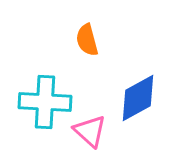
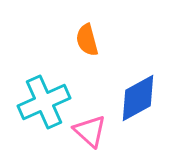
cyan cross: moved 1 px left; rotated 27 degrees counterclockwise
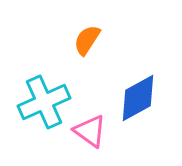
orange semicircle: rotated 48 degrees clockwise
pink triangle: rotated 6 degrees counterclockwise
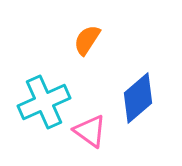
blue diamond: rotated 12 degrees counterclockwise
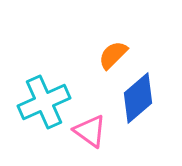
orange semicircle: moved 26 px right, 15 px down; rotated 12 degrees clockwise
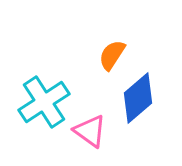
orange semicircle: moved 1 px left; rotated 12 degrees counterclockwise
cyan cross: rotated 9 degrees counterclockwise
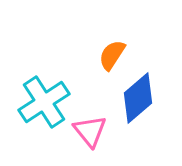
pink triangle: rotated 15 degrees clockwise
